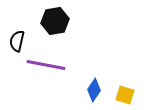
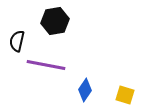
blue diamond: moved 9 px left
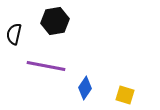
black semicircle: moved 3 px left, 7 px up
purple line: moved 1 px down
blue diamond: moved 2 px up
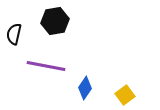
yellow square: rotated 36 degrees clockwise
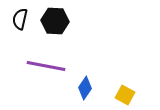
black hexagon: rotated 12 degrees clockwise
black semicircle: moved 6 px right, 15 px up
yellow square: rotated 24 degrees counterclockwise
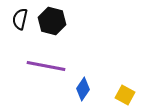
black hexagon: moved 3 px left; rotated 12 degrees clockwise
blue diamond: moved 2 px left, 1 px down
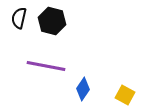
black semicircle: moved 1 px left, 1 px up
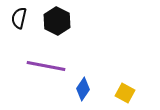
black hexagon: moved 5 px right; rotated 12 degrees clockwise
yellow square: moved 2 px up
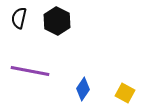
purple line: moved 16 px left, 5 px down
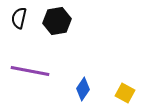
black hexagon: rotated 24 degrees clockwise
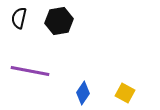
black hexagon: moved 2 px right
blue diamond: moved 4 px down
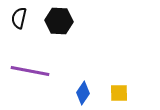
black hexagon: rotated 12 degrees clockwise
yellow square: moved 6 px left; rotated 30 degrees counterclockwise
